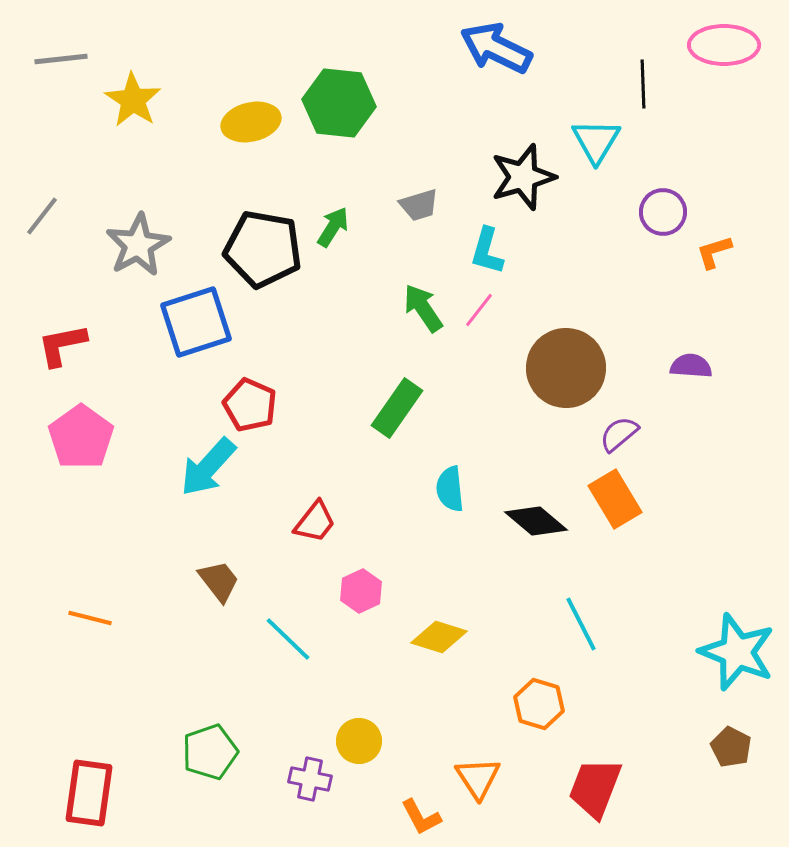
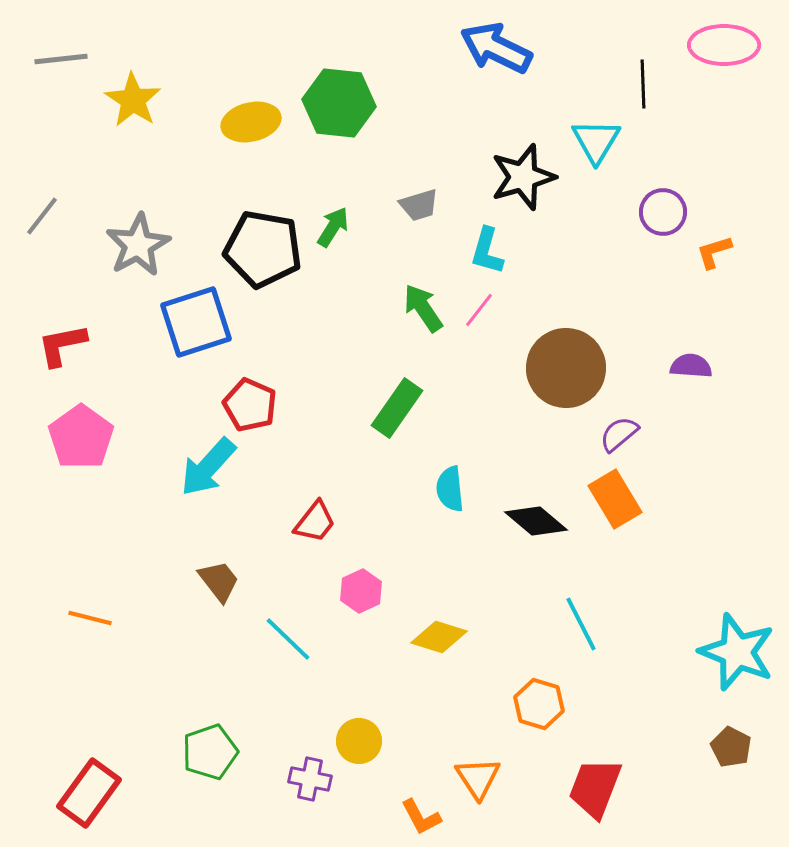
red rectangle at (89, 793): rotated 28 degrees clockwise
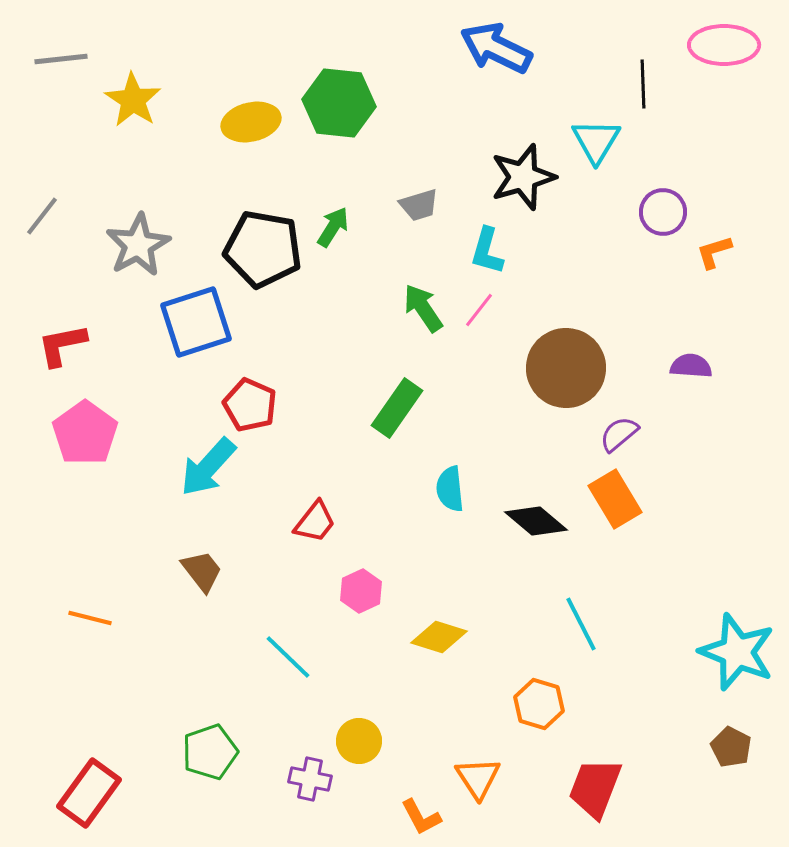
pink pentagon at (81, 437): moved 4 px right, 4 px up
brown trapezoid at (219, 581): moved 17 px left, 10 px up
cyan line at (288, 639): moved 18 px down
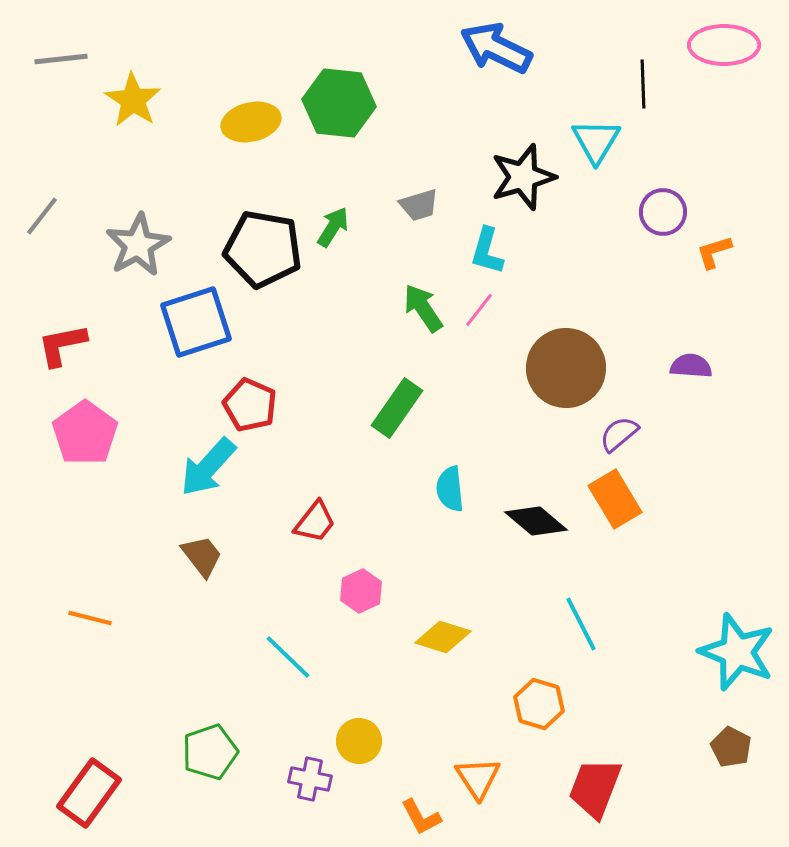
brown trapezoid at (202, 571): moved 15 px up
yellow diamond at (439, 637): moved 4 px right
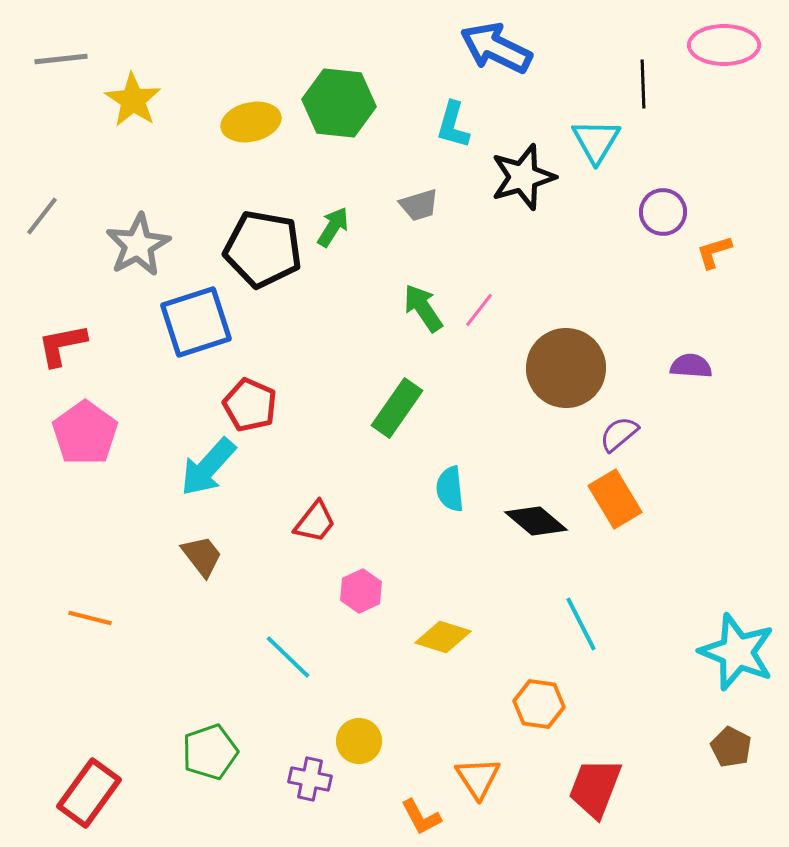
cyan L-shape at (487, 251): moved 34 px left, 126 px up
orange hexagon at (539, 704): rotated 9 degrees counterclockwise
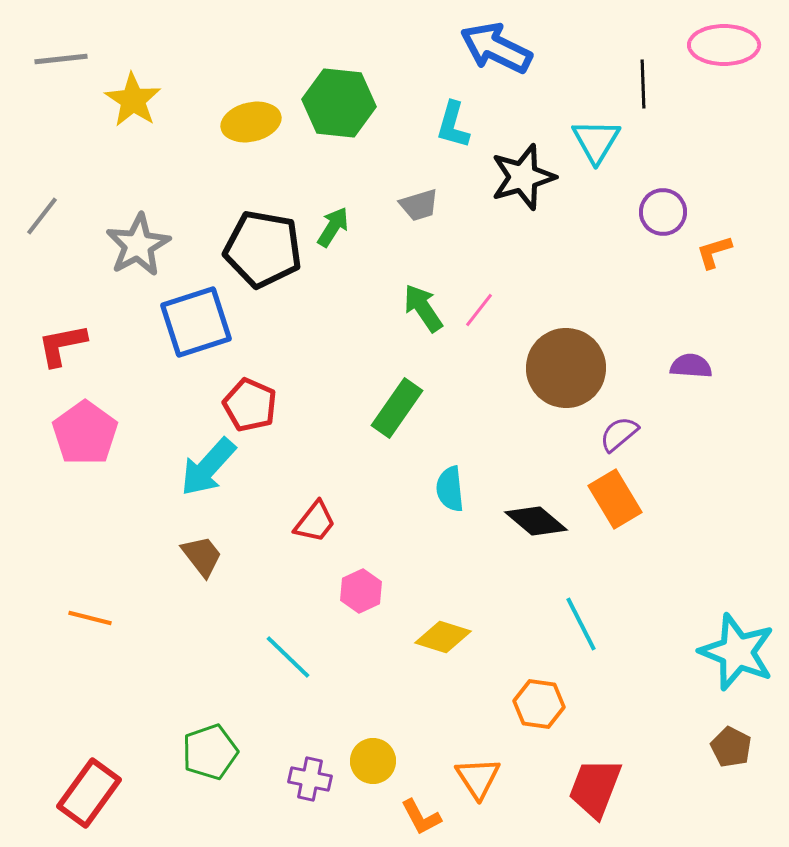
yellow circle at (359, 741): moved 14 px right, 20 px down
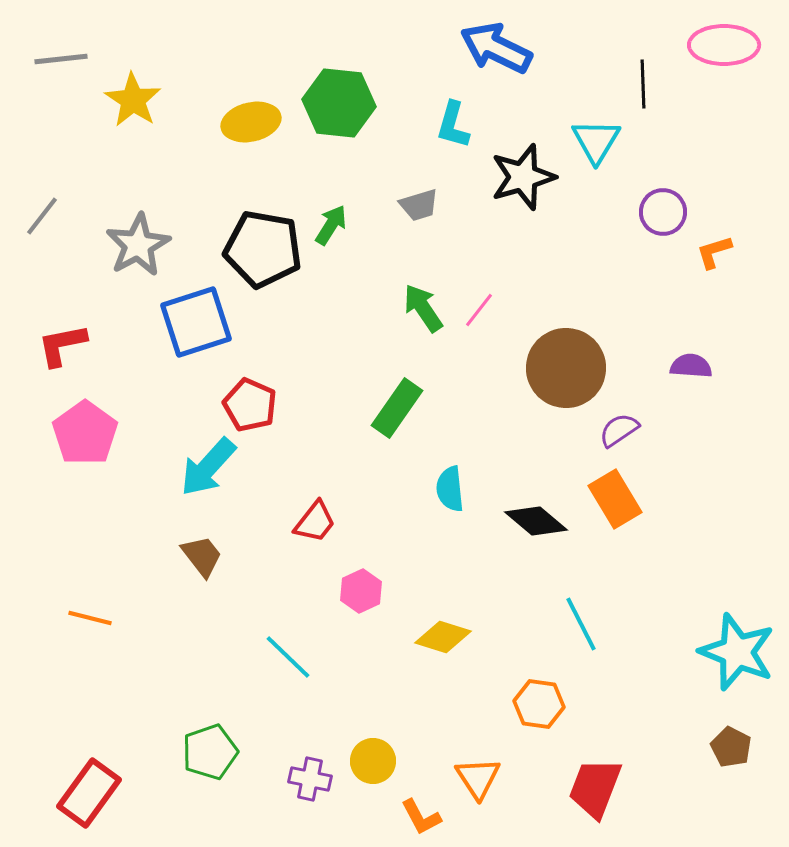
green arrow at (333, 227): moved 2 px left, 2 px up
purple semicircle at (619, 434): moved 4 px up; rotated 6 degrees clockwise
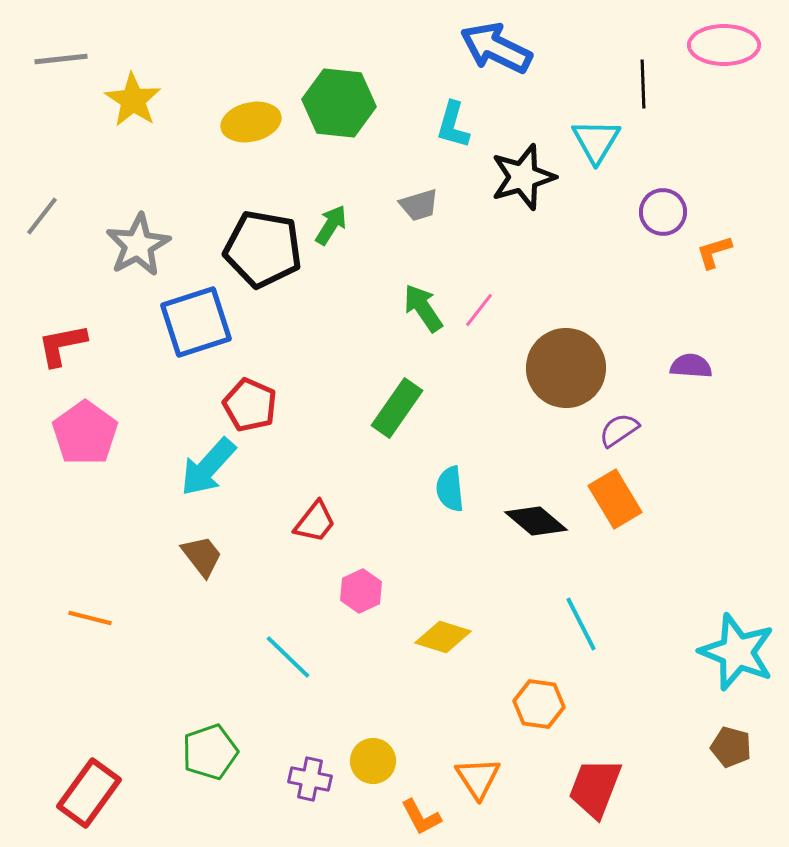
brown pentagon at (731, 747): rotated 12 degrees counterclockwise
